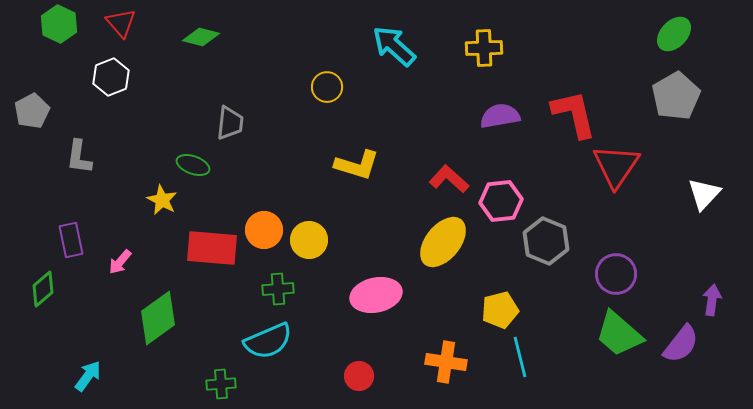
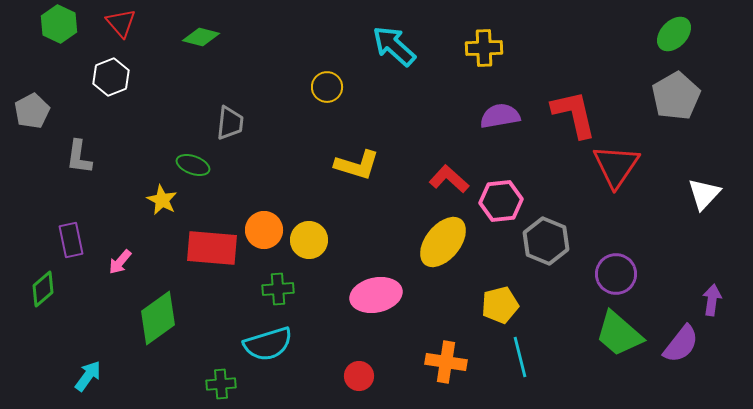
yellow pentagon at (500, 310): moved 5 px up
cyan semicircle at (268, 341): moved 3 px down; rotated 6 degrees clockwise
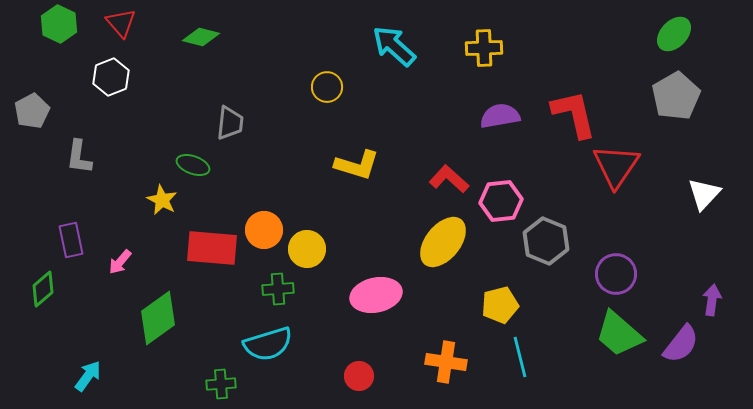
yellow circle at (309, 240): moved 2 px left, 9 px down
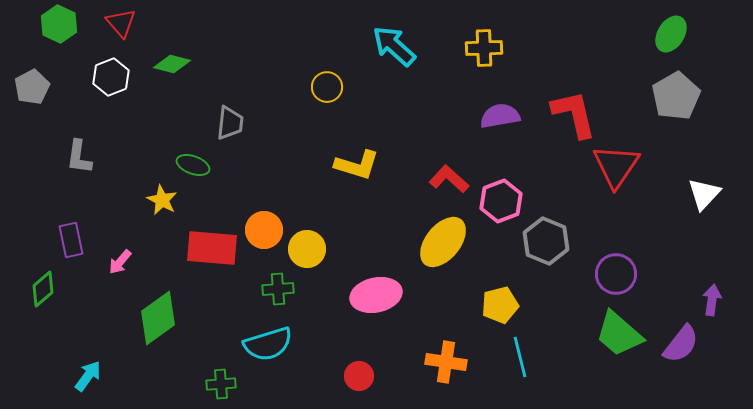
green ellipse at (674, 34): moved 3 px left; rotated 12 degrees counterclockwise
green diamond at (201, 37): moved 29 px left, 27 px down
gray pentagon at (32, 111): moved 24 px up
pink hexagon at (501, 201): rotated 15 degrees counterclockwise
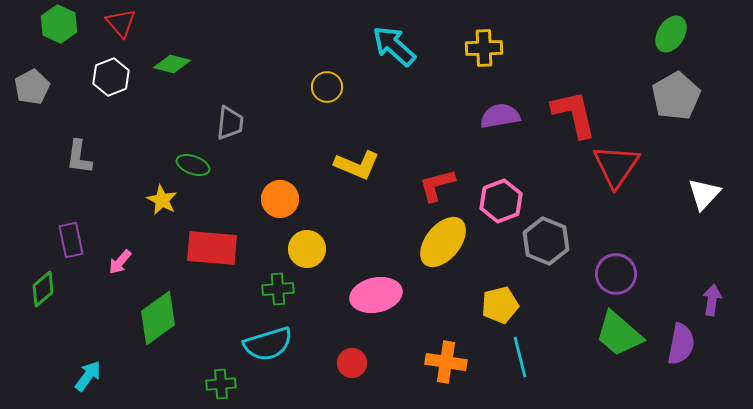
yellow L-shape at (357, 165): rotated 6 degrees clockwise
red L-shape at (449, 179): moved 12 px left, 6 px down; rotated 57 degrees counterclockwise
orange circle at (264, 230): moved 16 px right, 31 px up
purple semicircle at (681, 344): rotated 27 degrees counterclockwise
red circle at (359, 376): moved 7 px left, 13 px up
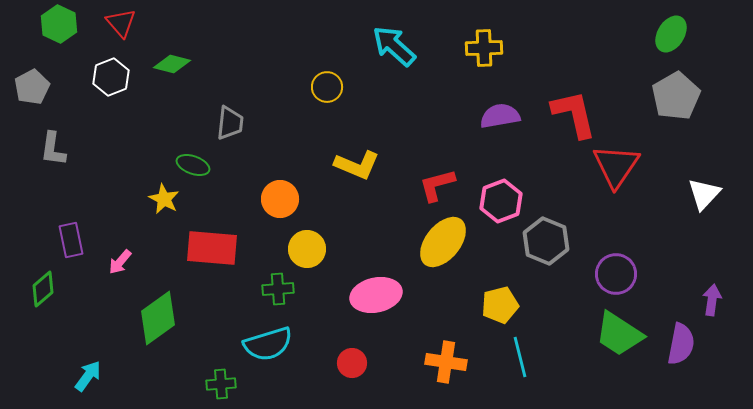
gray L-shape at (79, 157): moved 26 px left, 8 px up
yellow star at (162, 200): moved 2 px right, 1 px up
green trapezoid at (619, 334): rotated 8 degrees counterclockwise
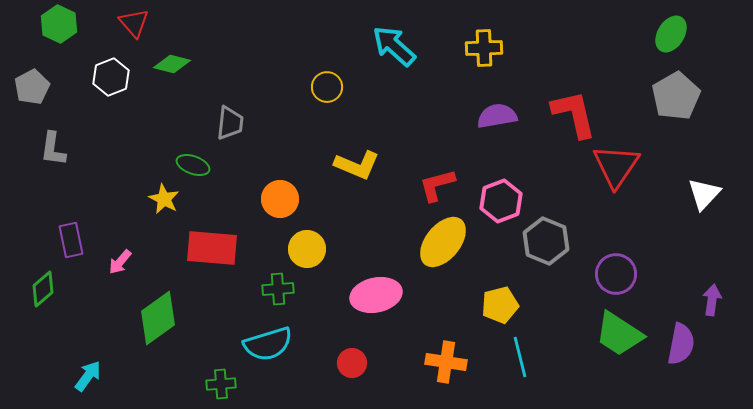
red triangle at (121, 23): moved 13 px right
purple semicircle at (500, 116): moved 3 px left
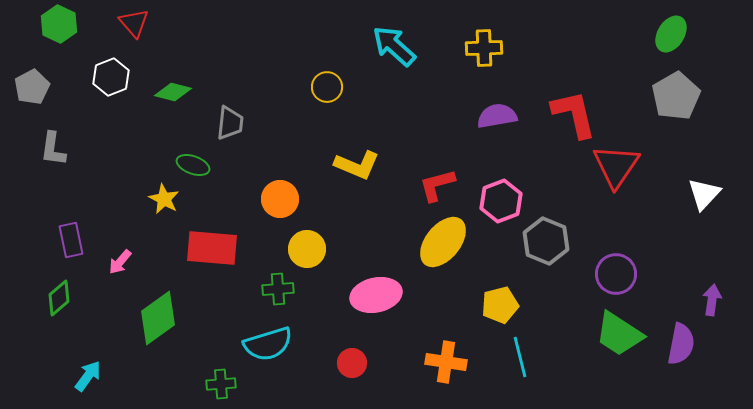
green diamond at (172, 64): moved 1 px right, 28 px down
green diamond at (43, 289): moved 16 px right, 9 px down
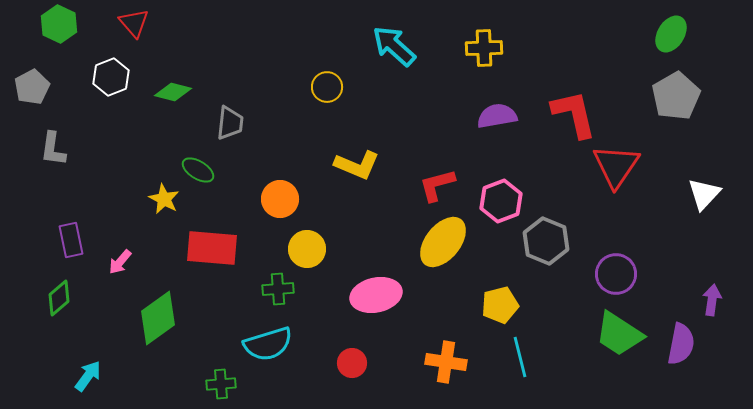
green ellipse at (193, 165): moved 5 px right, 5 px down; rotated 12 degrees clockwise
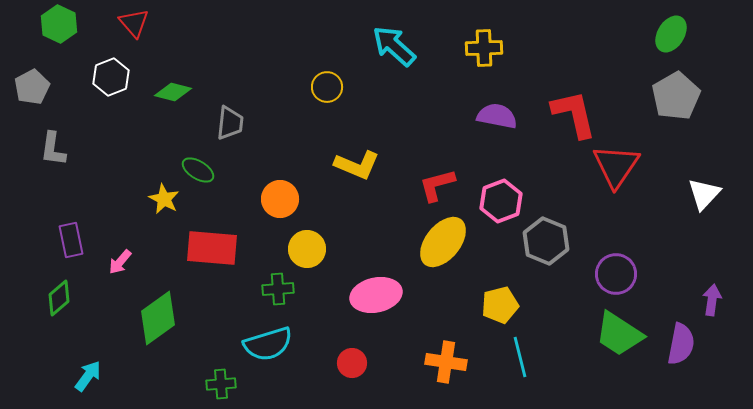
purple semicircle at (497, 116): rotated 21 degrees clockwise
